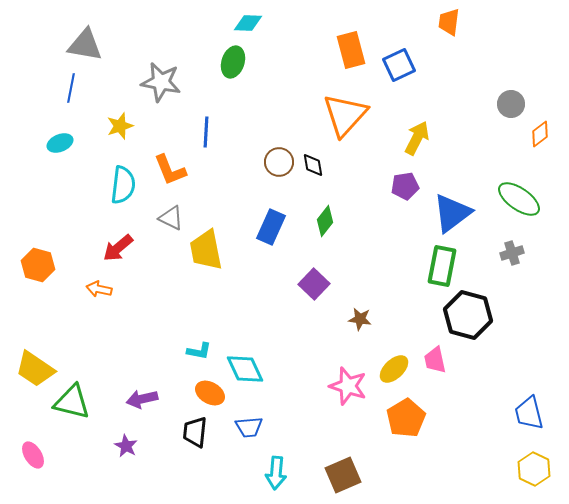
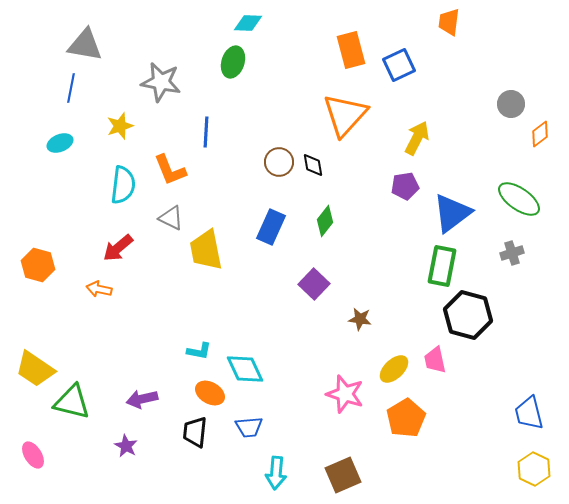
pink star at (348, 386): moved 3 px left, 8 px down
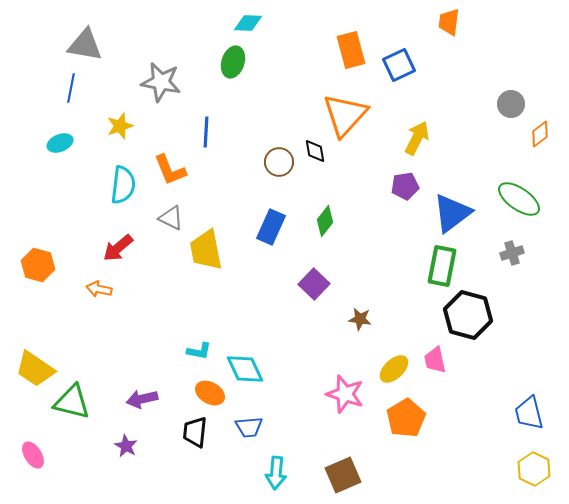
black diamond at (313, 165): moved 2 px right, 14 px up
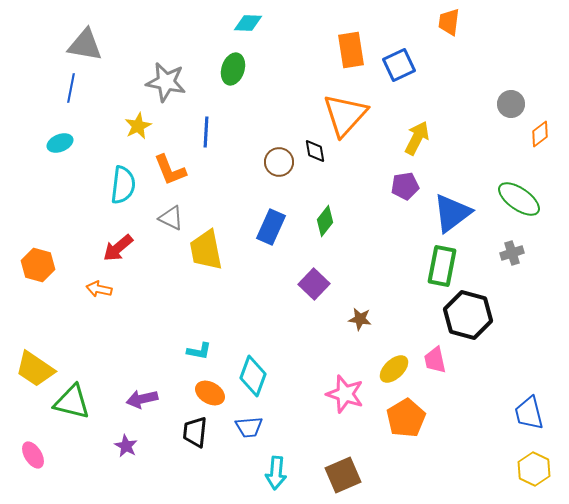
orange rectangle at (351, 50): rotated 6 degrees clockwise
green ellipse at (233, 62): moved 7 px down
gray star at (161, 82): moved 5 px right
yellow star at (120, 126): moved 18 px right; rotated 8 degrees counterclockwise
cyan diamond at (245, 369): moved 8 px right, 7 px down; rotated 45 degrees clockwise
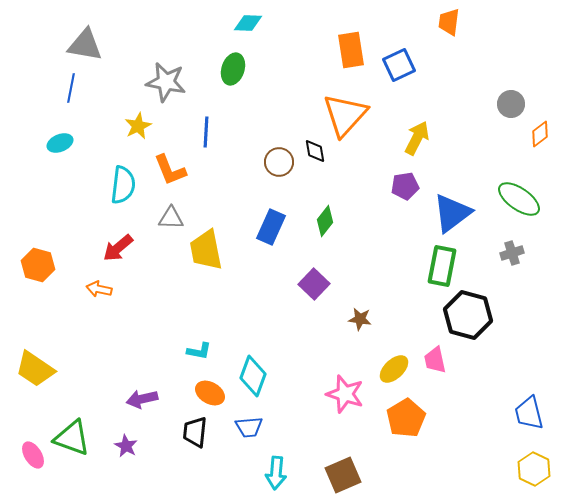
gray triangle at (171, 218): rotated 24 degrees counterclockwise
green triangle at (72, 402): moved 36 px down; rotated 6 degrees clockwise
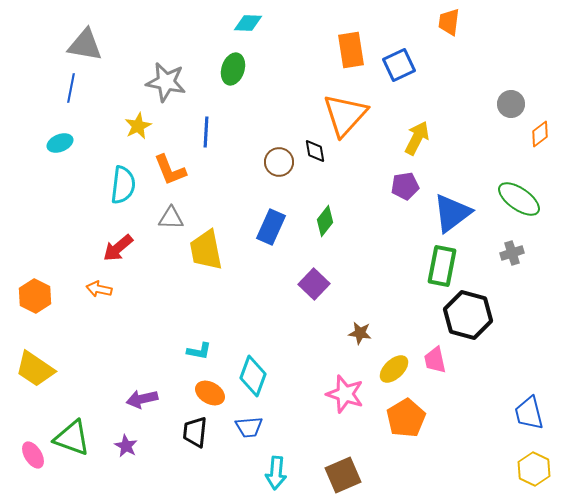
orange hexagon at (38, 265): moved 3 px left, 31 px down; rotated 12 degrees clockwise
brown star at (360, 319): moved 14 px down
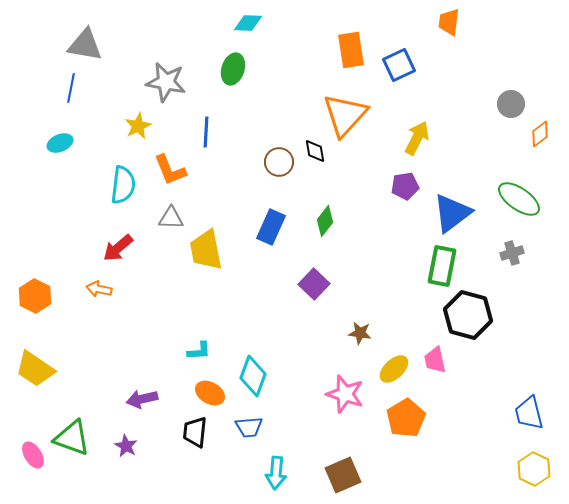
cyan L-shape at (199, 351): rotated 15 degrees counterclockwise
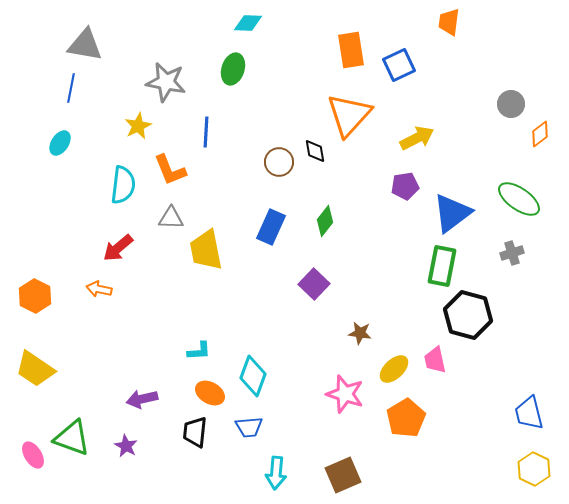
orange triangle at (345, 115): moved 4 px right
yellow arrow at (417, 138): rotated 36 degrees clockwise
cyan ellipse at (60, 143): rotated 35 degrees counterclockwise
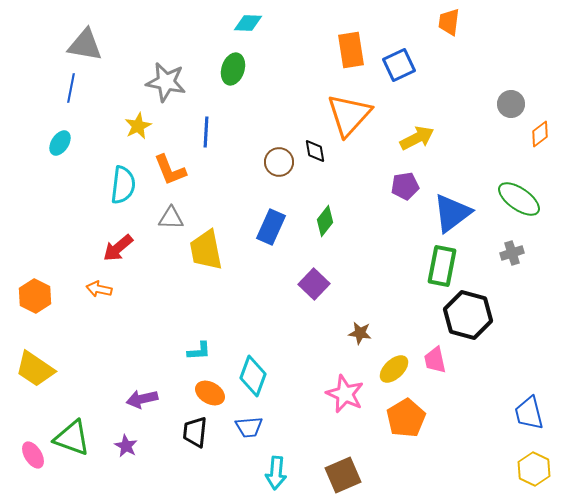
pink star at (345, 394): rotated 6 degrees clockwise
